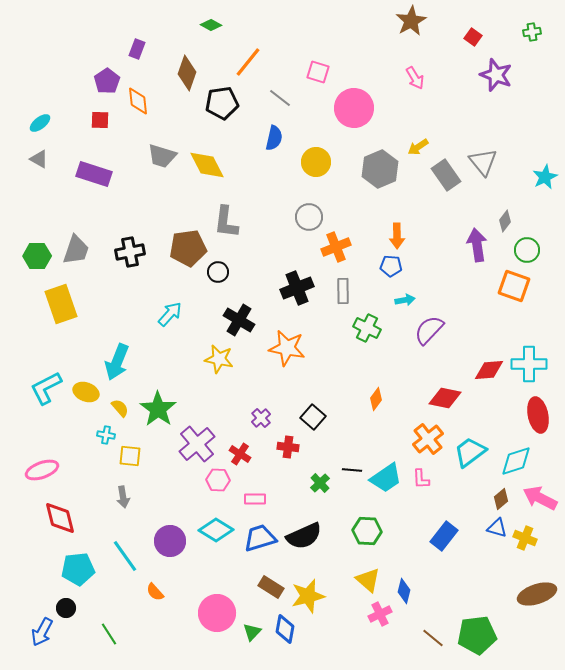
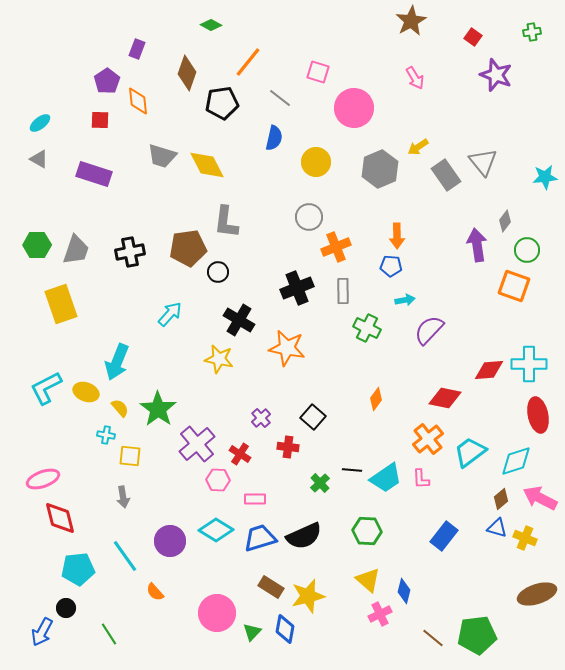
cyan star at (545, 177): rotated 20 degrees clockwise
green hexagon at (37, 256): moved 11 px up
pink ellipse at (42, 470): moved 1 px right, 9 px down
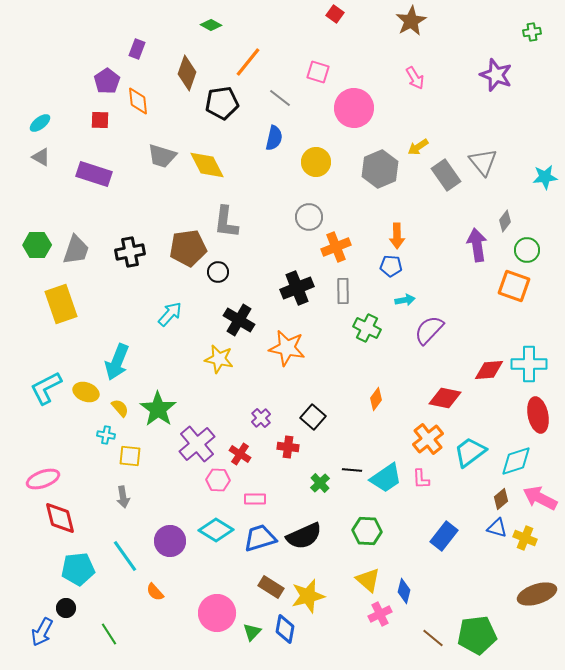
red square at (473, 37): moved 138 px left, 23 px up
gray triangle at (39, 159): moved 2 px right, 2 px up
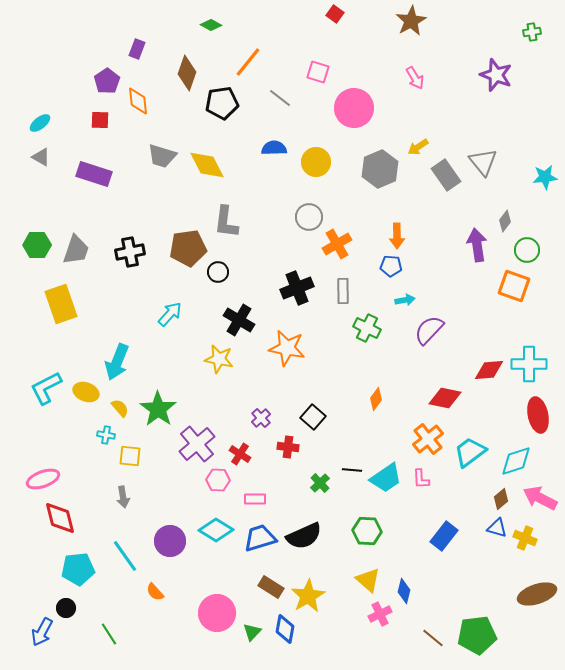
blue semicircle at (274, 138): moved 10 px down; rotated 105 degrees counterclockwise
orange cross at (336, 247): moved 1 px right, 3 px up; rotated 8 degrees counterclockwise
yellow star at (308, 596): rotated 16 degrees counterclockwise
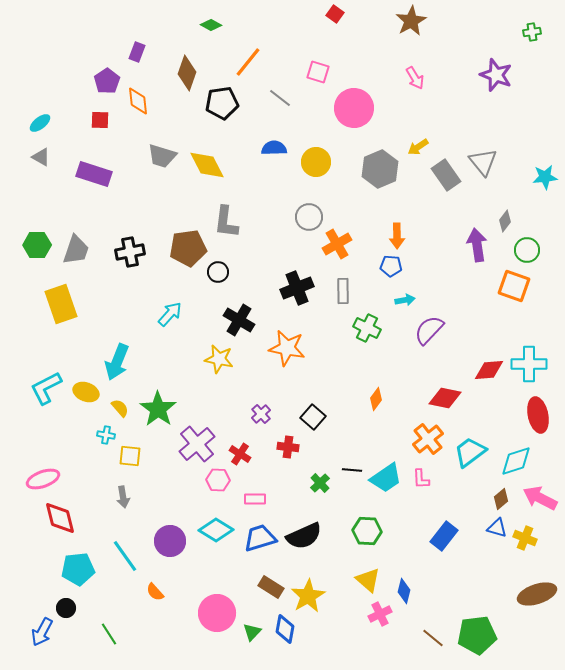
purple rectangle at (137, 49): moved 3 px down
purple cross at (261, 418): moved 4 px up
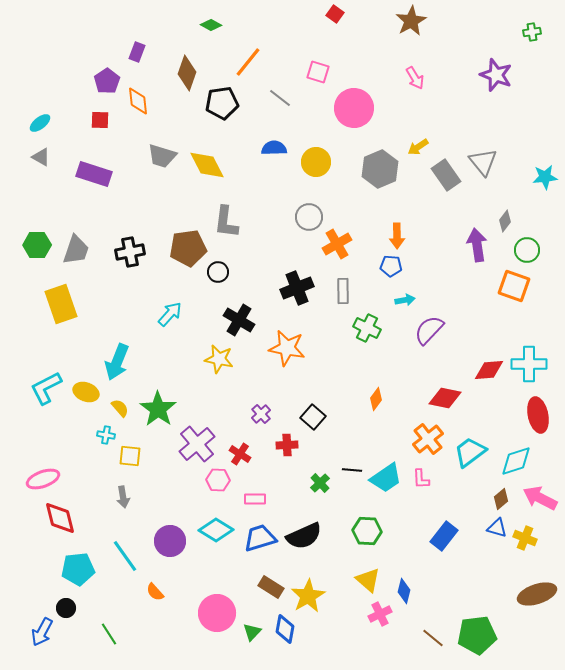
red cross at (288, 447): moved 1 px left, 2 px up; rotated 10 degrees counterclockwise
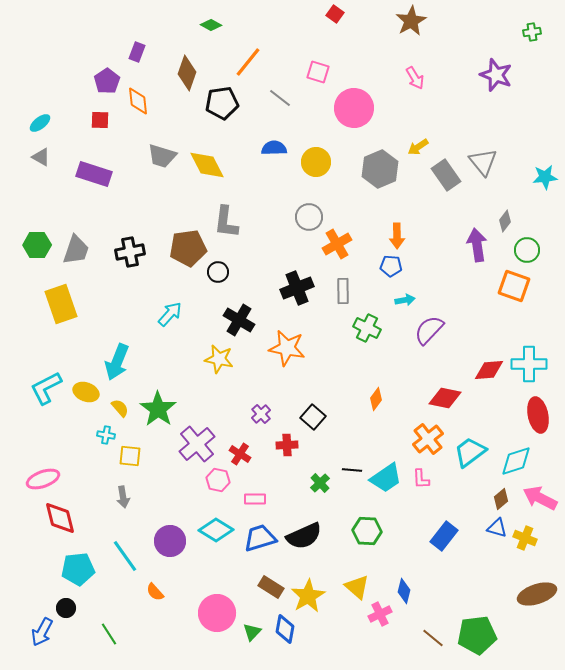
pink hexagon at (218, 480): rotated 10 degrees clockwise
yellow triangle at (368, 580): moved 11 px left, 7 px down
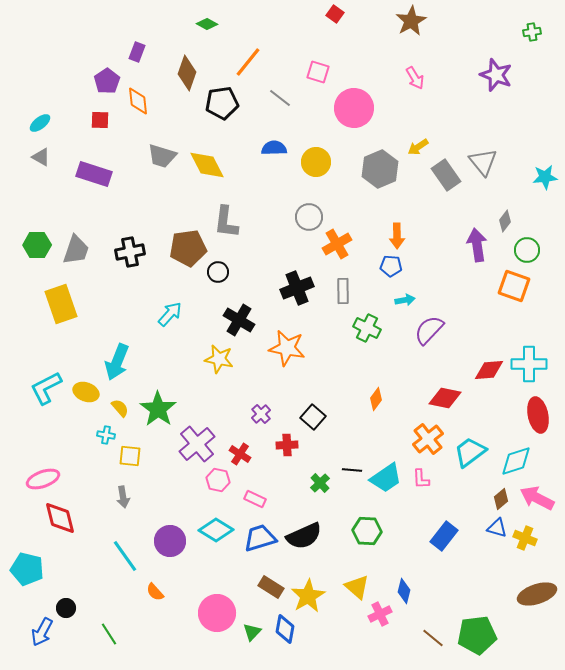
green diamond at (211, 25): moved 4 px left, 1 px up
pink arrow at (540, 498): moved 3 px left
pink rectangle at (255, 499): rotated 25 degrees clockwise
cyan pentagon at (78, 569): moved 51 px left; rotated 20 degrees clockwise
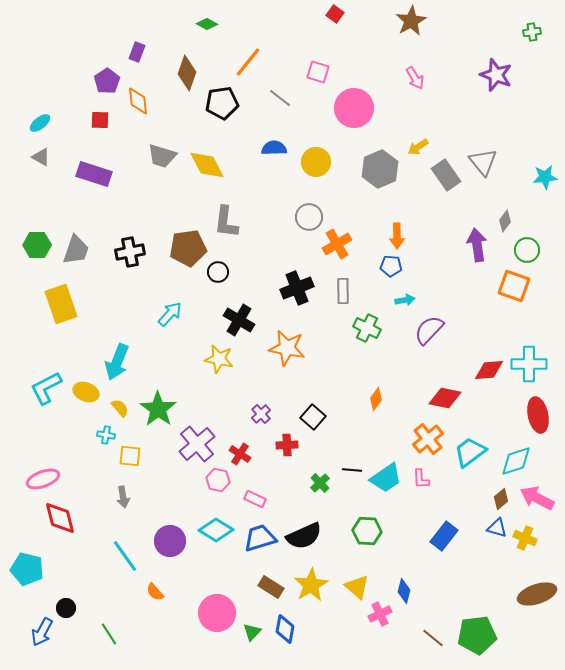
yellow star at (308, 596): moved 3 px right, 11 px up
